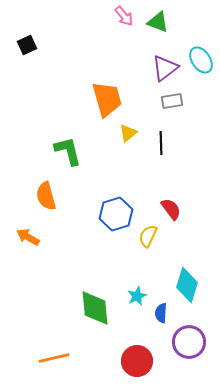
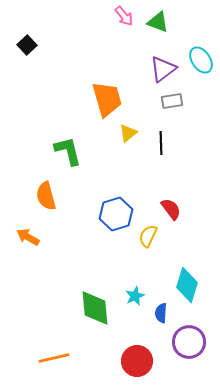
black square: rotated 18 degrees counterclockwise
purple triangle: moved 2 px left, 1 px down
cyan star: moved 2 px left
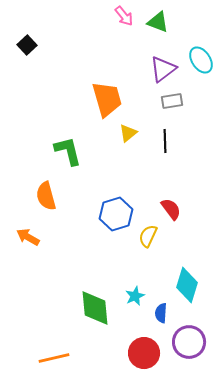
black line: moved 4 px right, 2 px up
red circle: moved 7 px right, 8 px up
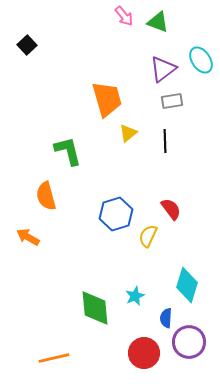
blue semicircle: moved 5 px right, 5 px down
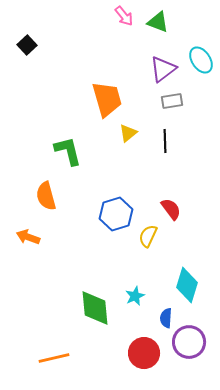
orange arrow: rotated 10 degrees counterclockwise
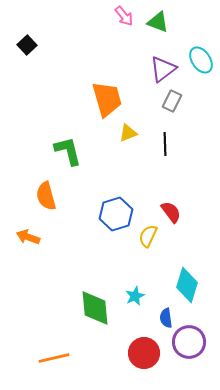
gray rectangle: rotated 55 degrees counterclockwise
yellow triangle: rotated 18 degrees clockwise
black line: moved 3 px down
red semicircle: moved 3 px down
blue semicircle: rotated 12 degrees counterclockwise
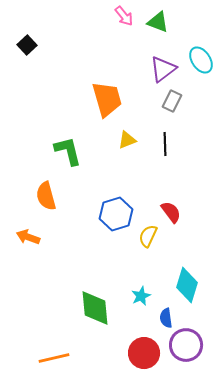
yellow triangle: moved 1 px left, 7 px down
cyan star: moved 6 px right
purple circle: moved 3 px left, 3 px down
